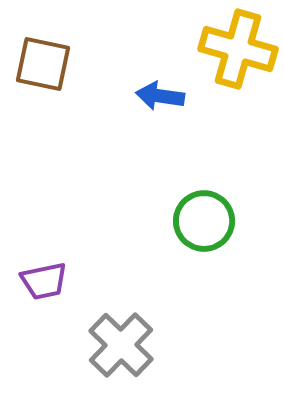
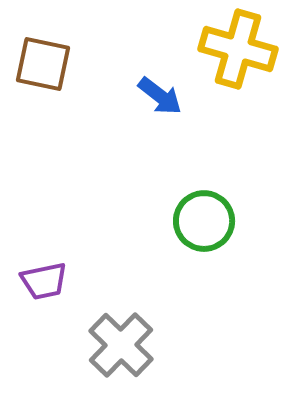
blue arrow: rotated 150 degrees counterclockwise
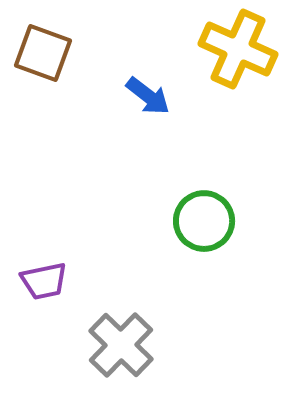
yellow cross: rotated 8 degrees clockwise
brown square: moved 11 px up; rotated 8 degrees clockwise
blue arrow: moved 12 px left
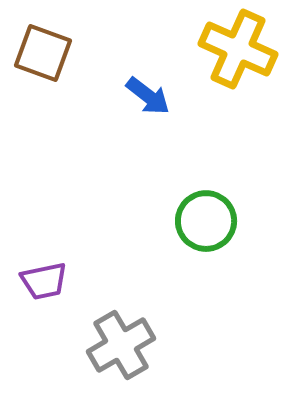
green circle: moved 2 px right
gray cross: rotated 16 degrees clockwise
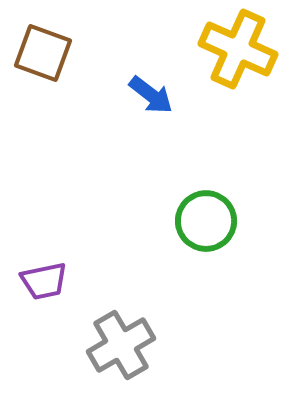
blue arrow: moved 3 px right, 1 px up
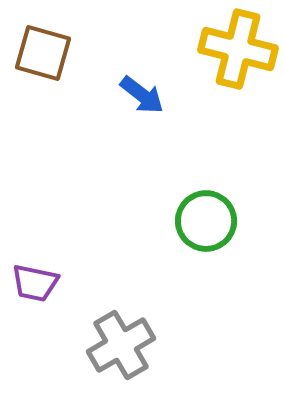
yellow cross: rotated 10 degrees counterclockwise
brown square: rotated 4 degrees counterclockwise
blue arrow: moved 9 px left
purple trapezoid: moved 9 px left, 2 px down; rotated 24 degrees clockwise
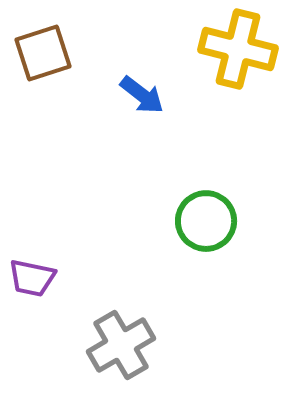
brown square: rotated 34 degrees counterclockwise
purple trapezoid: moved 3 px left, 5 px up
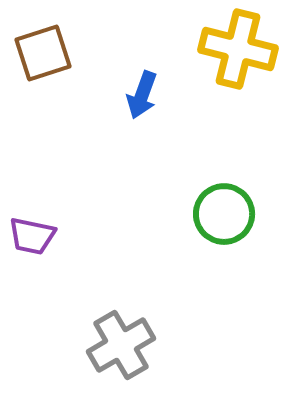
blue arrow: rotated 72 degrees clockwise
green circle: moved 18 px right, 7 px up
purple trapezoid: moved 42 px up
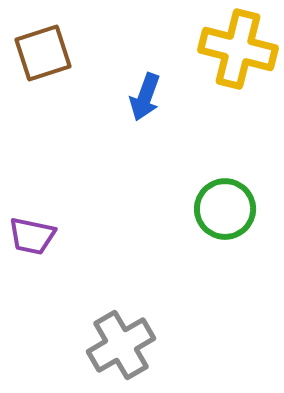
blue arrow: moved 3 px right, 2 px down
green circle: moved 1 px right, 5 px up
